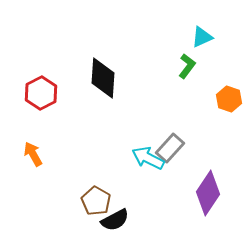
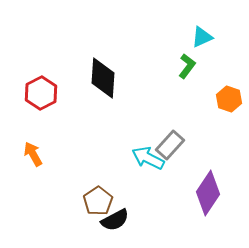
gray rectangle: moved 3 px up
brown pentagon: moved 2 px right; rotated 8 degrees clockwise
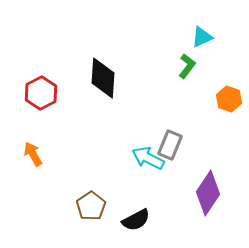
gray rectangle: rotated 20 degrees counterclockwise
brown pentagon: moved 7 px left, 5 px down
black semicircle: moved 21 px right
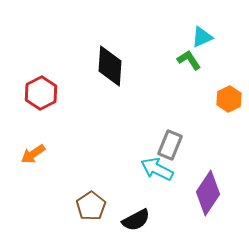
green L-shape: moved 2 px right, 6 px up; rotated 70 degrees counterclockwise
black diamond: moved 7 px right, 12 px up
orange hexagon: rotated 15 degrees clockwise
orange arrow: rotated 95 degrees counterclockwise
cyan arrow: moved 9 px right, 11 px down
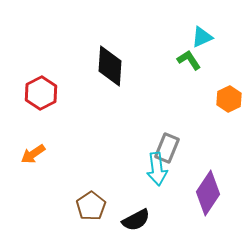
gray rectangle: moved 3 px left, 3 px down
cyan arrow: rotated 124 degrees counterclockwise
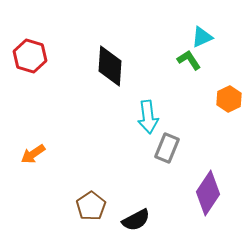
red hexagon: moved 11 px left, 37 px up; rotated 16 degrees counterclockwise
cyan arrow: moved 9 px left, 52 px up
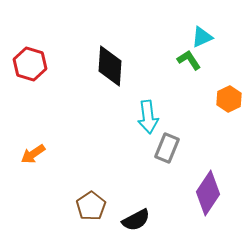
red hexagon: moved 8 px down
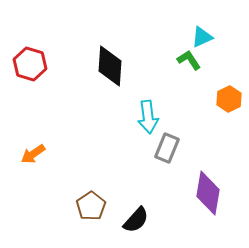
purple diamond: rotated 24 degrees counterclockwise
black semicircle: rotated 20 degrees counterclockwise
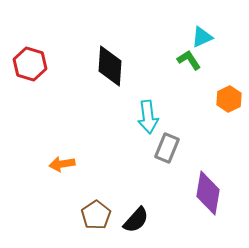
orange arrow: moved 29 px right, 10 px down; rotated 25 degrees clockwise
brown pentagon: moved 5 px right, 9 px down
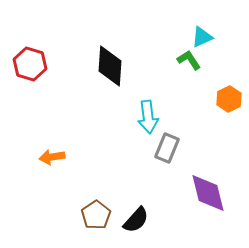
orange arrow: moved 10 px left, 7 px up
purple diamond: rotated 24 degrees counterclockwise
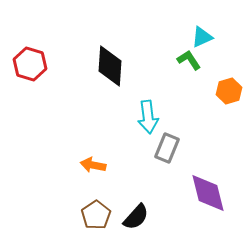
orange hexagon: moved 8 px up; rotated 10 degrees clockwise
orange arrow: moved 41 px right, 8 px down; rotated 20 degrees clockwise
black semicircle: moved 3 px up
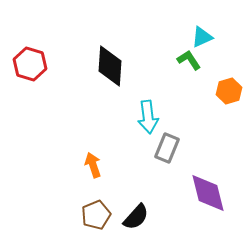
orange arrow: rotated 60 degrees clockwise
brown pentagon: rotated 12 degrees clockwise
